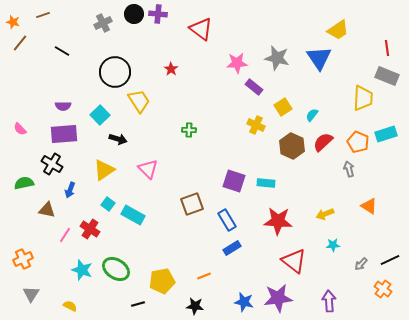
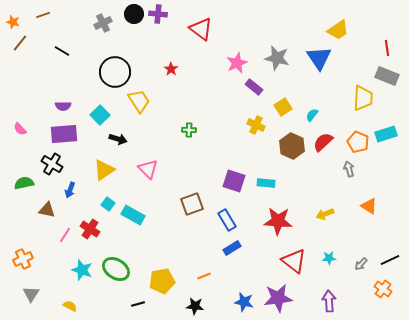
pink star at (237, 63): rotated 20 degrees counterclockwise
cyan star at (333, 245): moved 4 px left, 13 px down
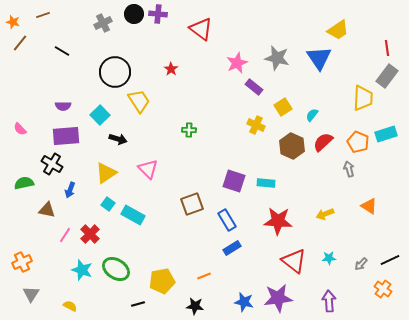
gray rectangle at (387, 76): rotated 75 degrees counterclockwise
purple rectangle at (64, 134): moved 2 px right, 2 px down
yellow triangle at (104, 170): moved 2 px right, 3 px down
red cross at (90, 229): moved 5 px down; rotated 12 degrees clockwise
orange cross at (23, 259): moved 1 px left, 3 px down
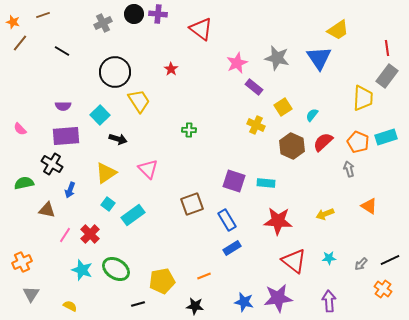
cyan rectangle at (386, 134): moved 3 px down
cyan rectangle at (133, 215): rotated 65 degrees counterclockwise
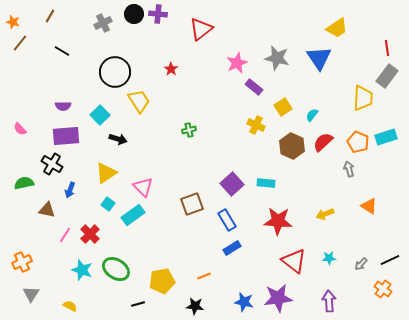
brown line at (43, 15): moved 7 px right, 1 px down; rotated 40 degrees counterclockwise
red triangle at (201, 29): rotated 45 degrees clockwise
yellow trapezoid at (338, 30): moved 1 px left, 2 px up
green cross at (189, 130): rotated 16 degrees counterclockwise
pink triangle at (148, 169): moved 5 px left, 18 px down
purple square at (234, 181): moved 2 px left, 3 px down; rotated 30 degrees clockwise
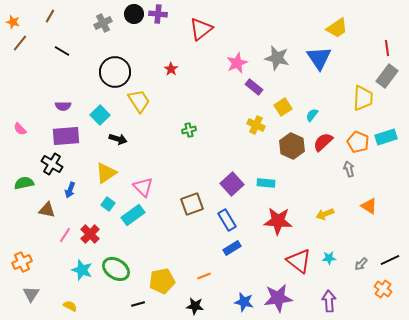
red triangle at (294, 261): moved 5 px right
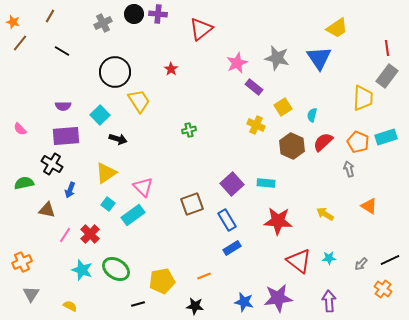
cyan semicircle at (312, 115): rotated 24 degrees counterclockwise
yellow arrow at (325, 214): rotated 54 degrees clockwise
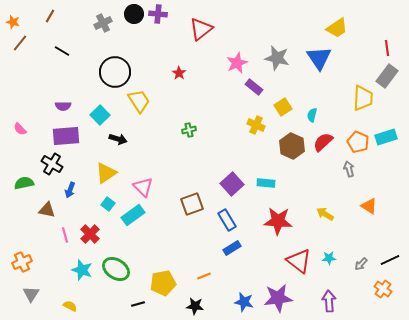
red star at (171, 69): moved 8 px right, 4 px down
pink line at (65, 235): rotated 49 degrees counterclockwise
yellow pentagon at (162, 281): moved 1 px right, 2 px down
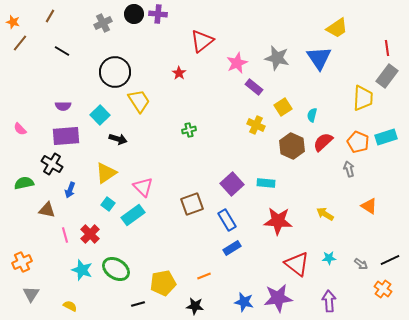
red triangle at (201, 29): moved 1 px right, 12 px down
red triangle at (299, 261): moved 2 px left, 3 px down
gray arrow at (361, 264): rotated 96 degrees counterclockwise
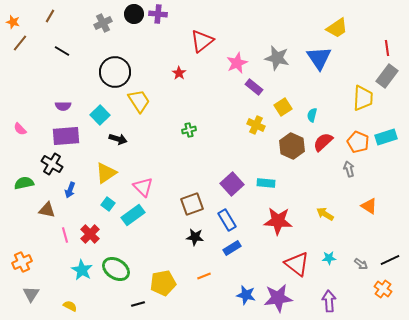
cyan star at (82, 270): rotated 10 degrees clockwise
blue star at (244, 302): moved 2 px right, 7 px up
black star at (195, 306): moved 69 px up
